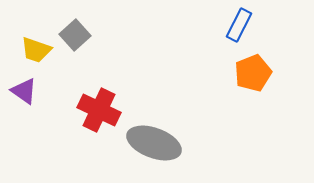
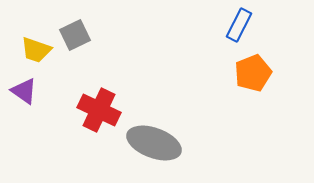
gray square: rotated 16 degrees clockwise
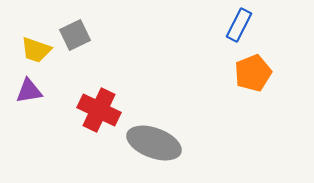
purple triangle: moved 5 px right; rotated 44 degrees counterclockwise
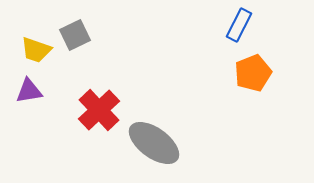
red cross: rotated 21 degrees clockwise
gray ellipse: rotated 16 degrees clockwise
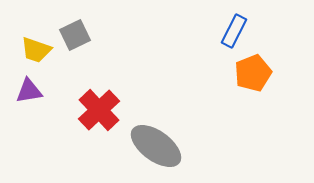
blue rectangle: moved 5 px left, 6 px down
gray ellipse: moved 2 px right, 3 px down
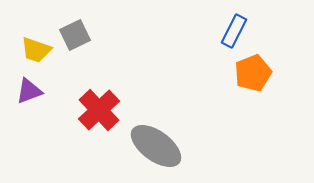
purple triangle: rotated 12 degrees counterclockwise
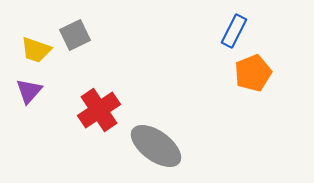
purple triangle: rotated 28 degrees counterclockwise
red cross: rotated 9 degrees clockwise
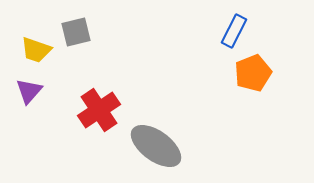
gray square: moved 1 px right, 3 px up; rotated 12 degrees clockwise
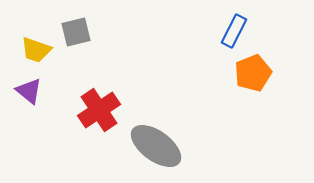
purple triangle: rotated 32 degrees counterclockwise
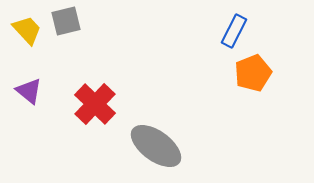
gray square: moved 10 px left, 11 px up
yellow trapezoid: moved 9 px left, 20 px up; rotated 152 degrees counterclockwise
red cross: moved 4 px left, 6 px up; rotated 12 degrees counterclockwise
